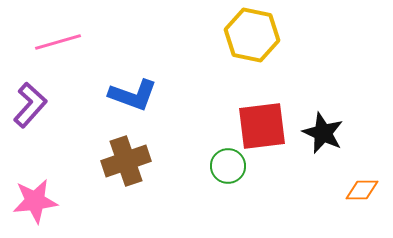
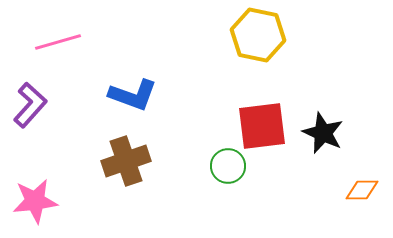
yellow hexagon: moved 6 px right
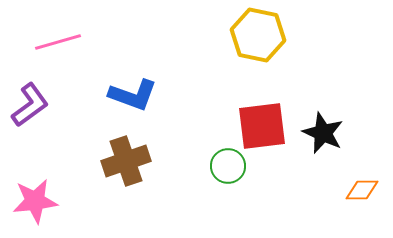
purple L-shape: rotated 12 degrees clockwise
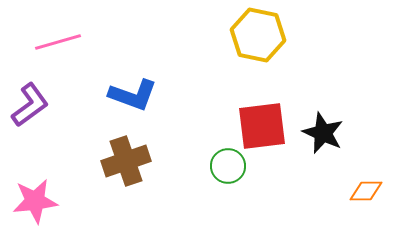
orange diamond: moved 4 px right, 1 px down
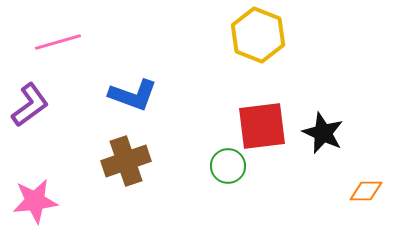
yellow hexagon: rotated 10 degrees clockwise
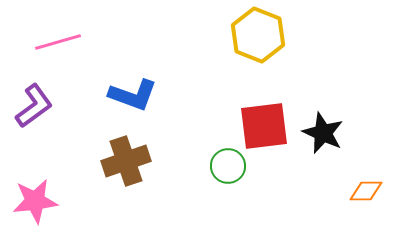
purple L-shape: moved 4 px right, 1 px down
red square: moved 2 px right
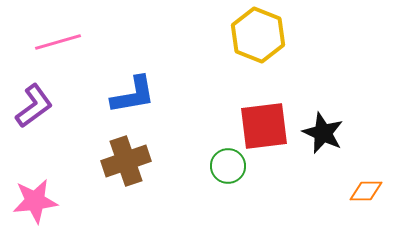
blue L-shape: rotated 30 degrees counterclockwise
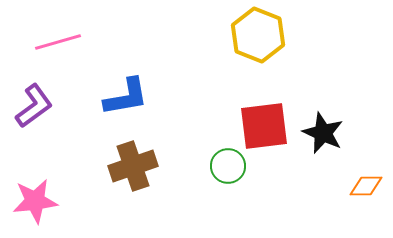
blue L-shape: moved 7 px left, 2 px down
brown cross: moved 7 px right, 5 px down
orange diamond: moved 5 px up
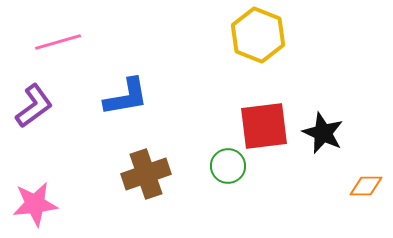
brown cross: moved 13 px right, 8 px down
pink star: moved 3 px down
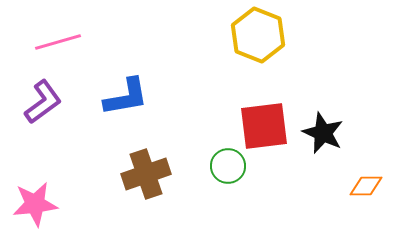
purple L-shape: moved 9 px right, 4 px up
